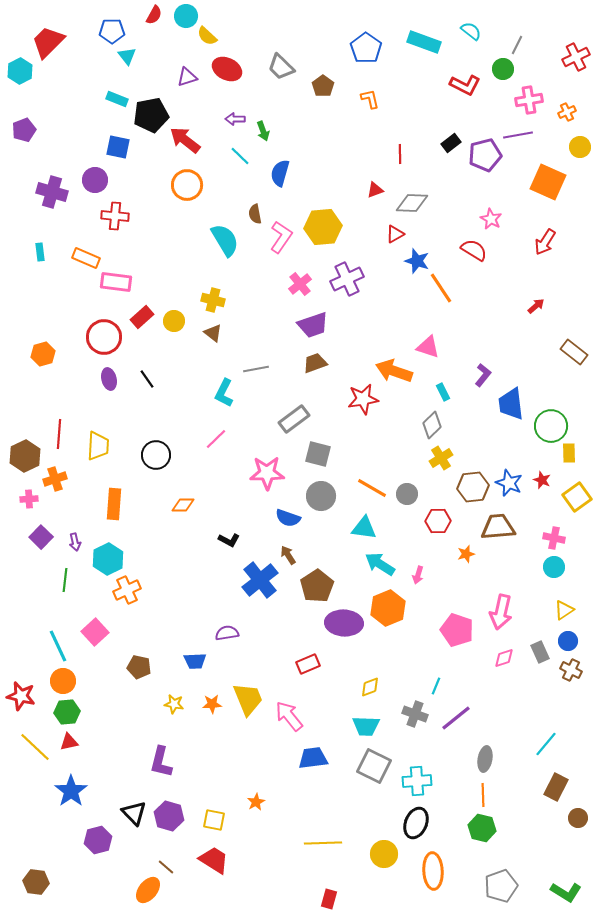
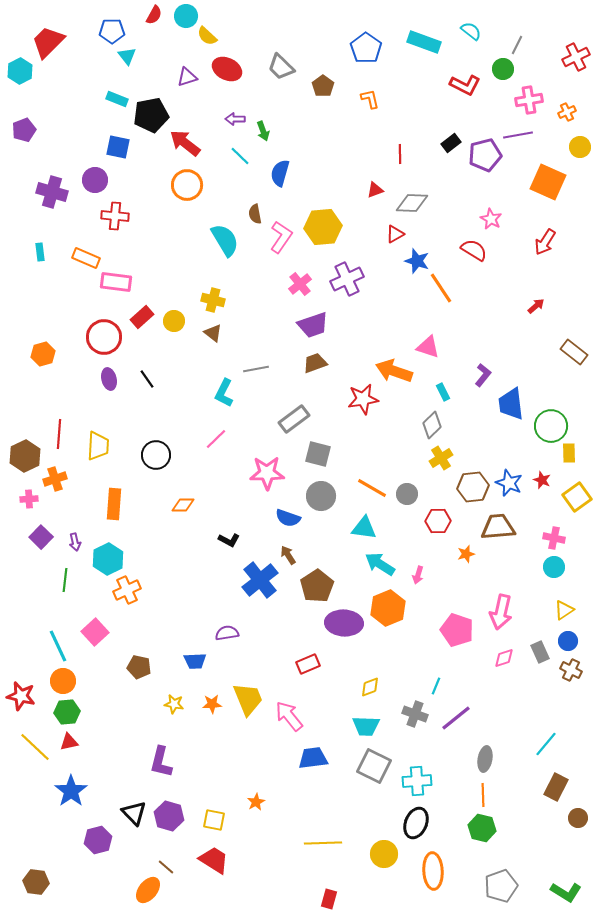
red arrow at (185, 140): moved 3 px down
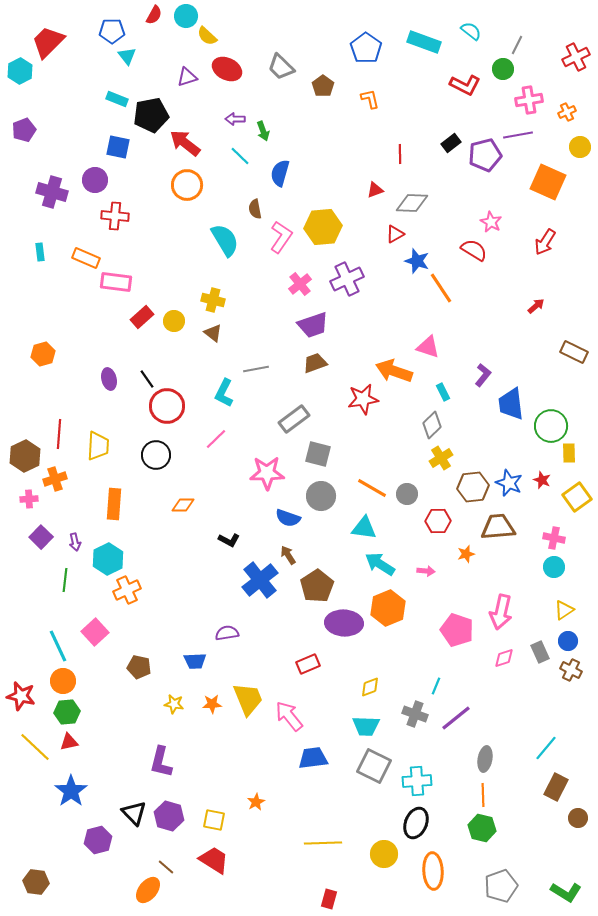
brown semicircle at (255, 214): moved 5 px up
pink star at (491, 219): moved 3 px down
red circle at (104, 337): moved 63 px right, 69 px down
brown rectangle at (574, 352): rotated 12 degrees counterclockwise
pink arrow at (418, 575): moved 8 px right, 4 px up; rotated 102 degrees counterclockwise
cyan line at (546, 744): moved 4 px down
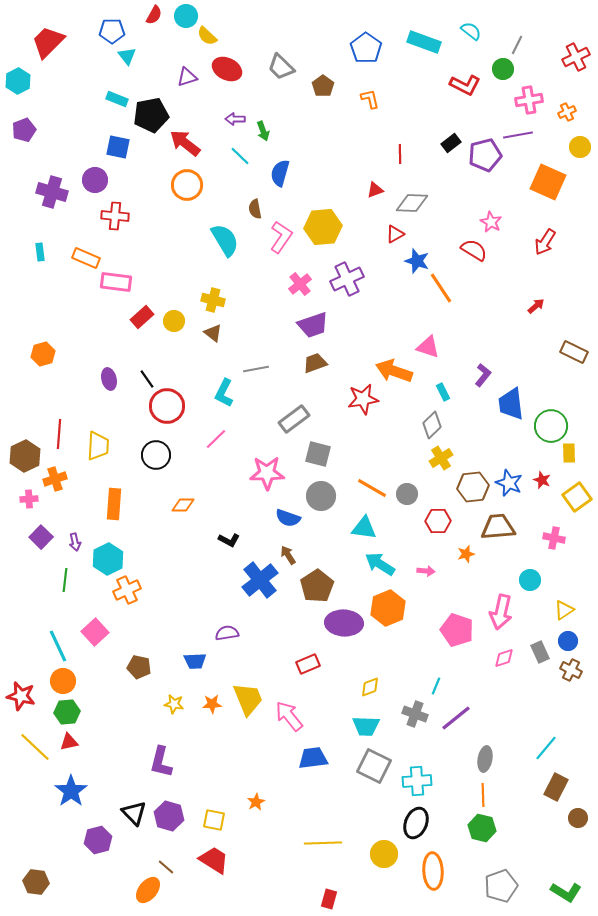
cyan hexagon at (20, 71): moved 2 px left, 10 px down
cyan circle at (554, 567): moved 24 px left, 13 px down
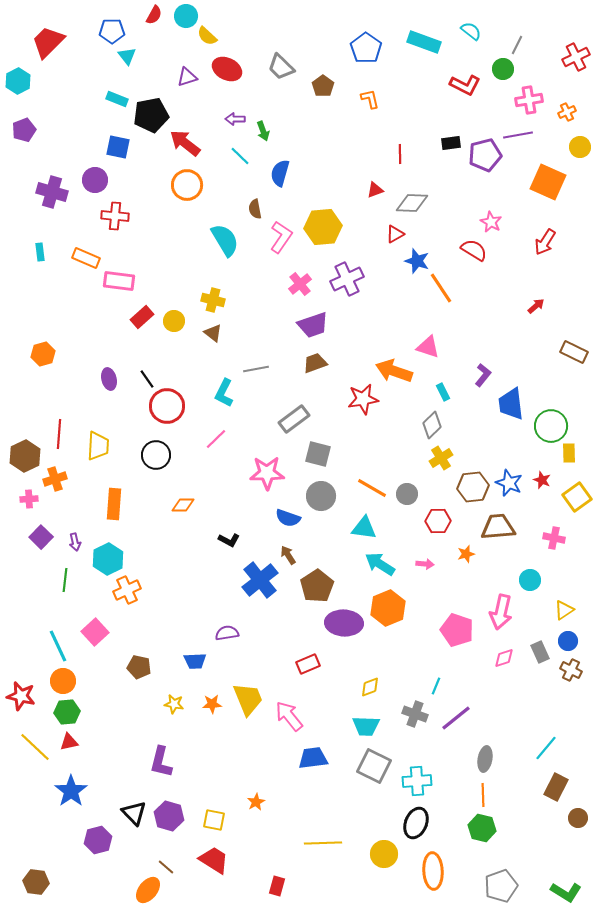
black rectangle at (451, 143): rotated 30 degrees clockwise
pink rectangle at (116, 282): moved 3 px right, 1 px up
pink arrow at (426, 571): moved 1 px left, 7 px up
red rectangle at (329, 899): moved 52 px left, 13 px up
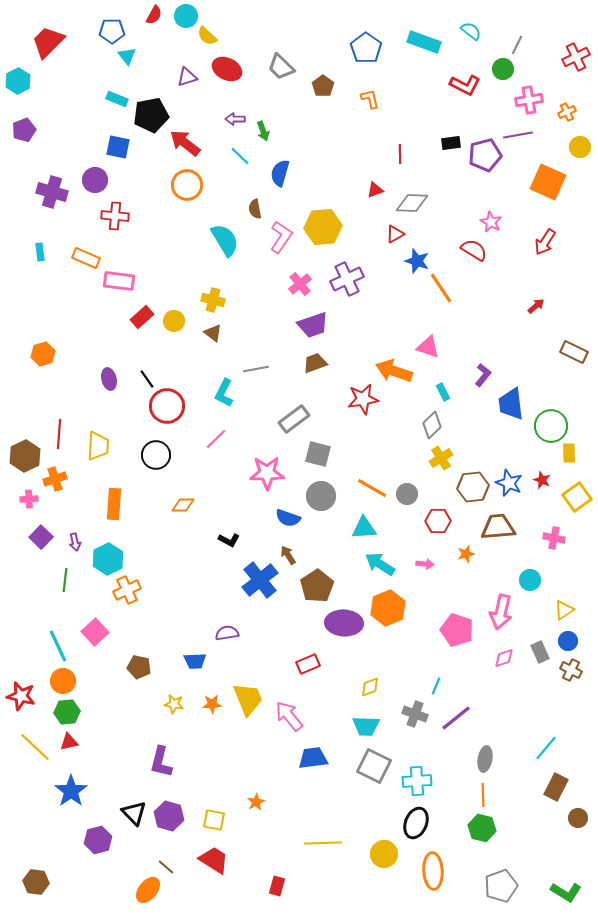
cyan triangle at (364, 528): rotated 12 degrees counterclockwise
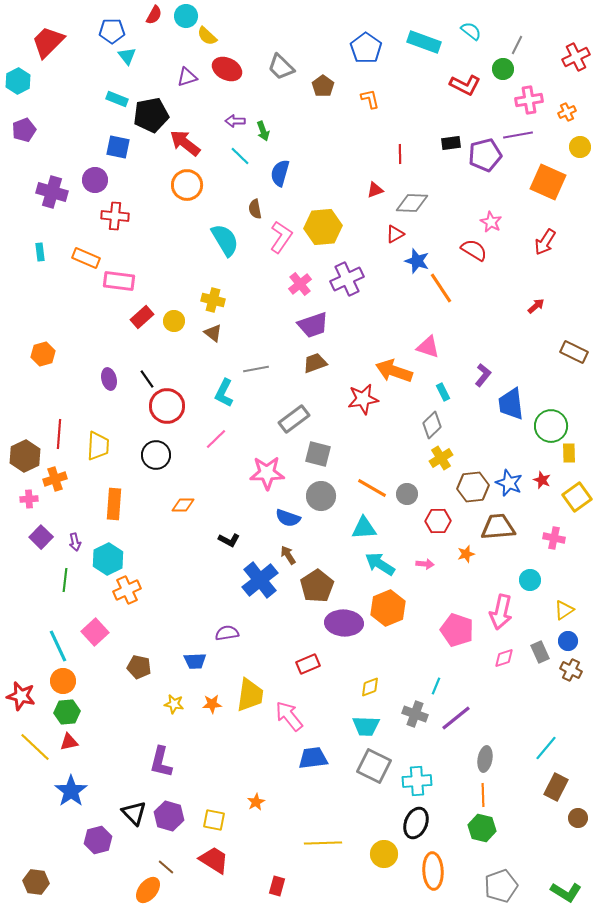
purple arrow at (235, 119): moved 2 px down
yellow trapezoid at (248, 699): moved 2 px right, 4 px up; rotated 30 degrees clockwise
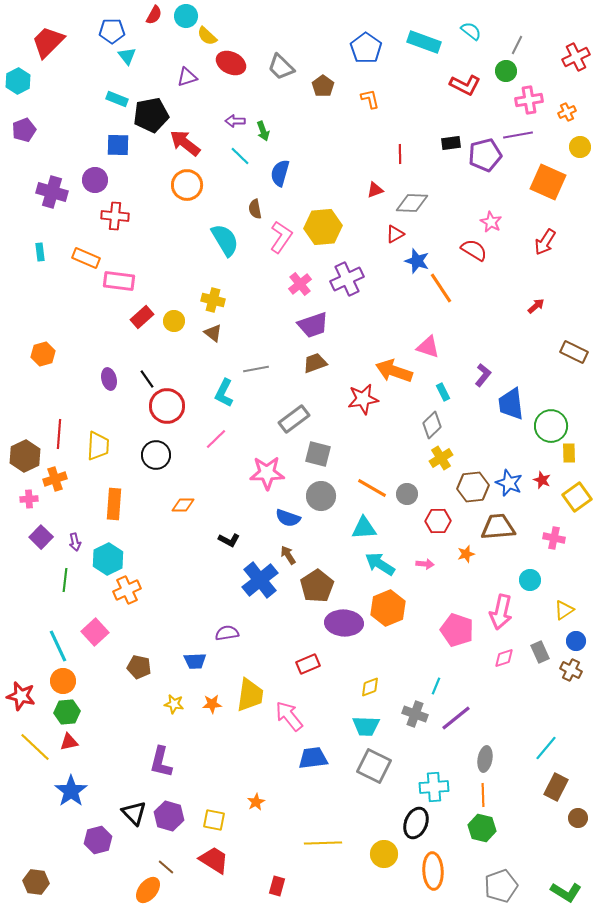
red ellipse at (227, 69): moved 4 px right, 6 px up
green circle at (503, 69): moved 3 px right, 2 px down
blue square at (118, 147): moved 2 px up; rotated 10 degrees counterclockwise
blue circle at (568, 641): moved 8 px right
cyan cross at (417, 781): moved 17 px right, 6 px down
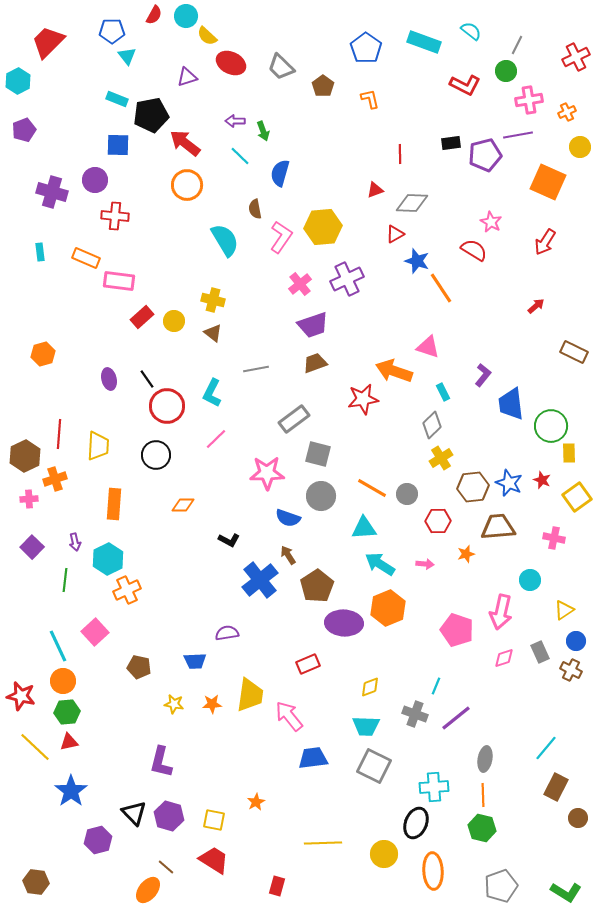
cyan L-shape at (224, 393): moved 12 px left
purple square at (41, 537): moved 9 px left, 10 px down
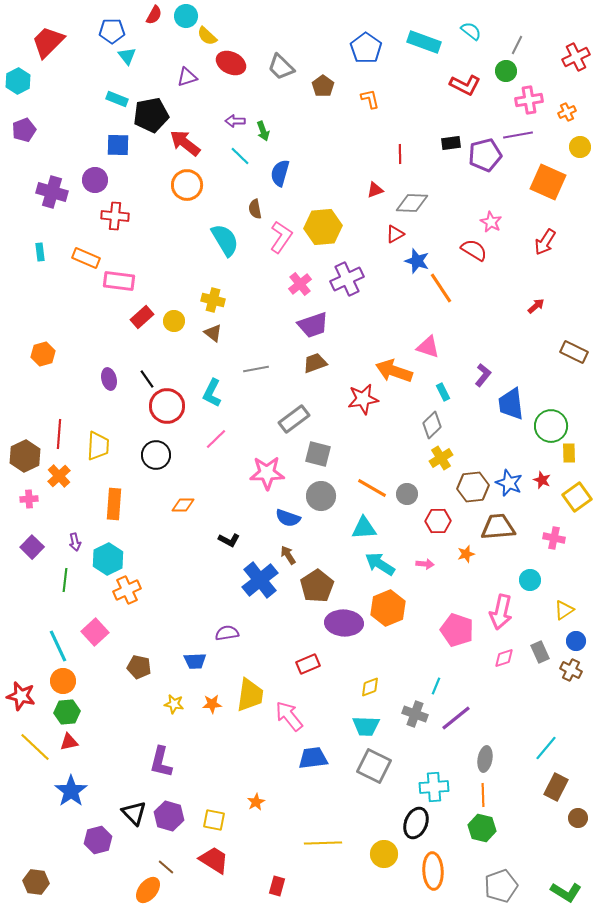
orange cross at (55, 479): moved 4 px right, 3 px up; rotated 25 degrees counterclockwise
